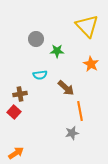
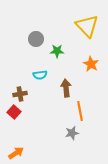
brown arrow: rotated 138 degrees counterclockwise
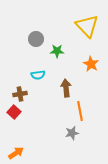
cyan semicircle: moved 2 px left
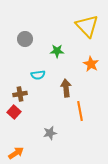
gray circle: moved 11 px left
gray star: moved 22 px left
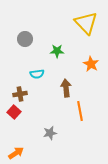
yellow triangle: moved 1 px left, 3 px up
cyan semicircle: moved 1 px left, 1 px up
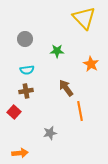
yellow triangle: moved 2 px left, 5 px up
cyan semicircle: moved 10 px left, 4 px up
brown arrow: rotated 30 degrees counterclockwise
brown cross: moved 6 px right, 3 px up
orange arrow: moved 4 px right; rotated 28 degrees clockwise
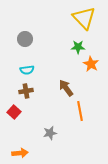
green star: moved 21 px right, 4 px up
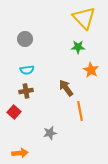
orange star: moved 6 px down
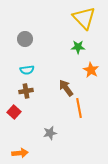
orange line: moved 1 px left, 3 px up
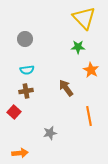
orange line: moved 10 px right, 8 px down
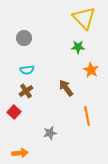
gray circle: moved 1 px left, 1 px up
brown cross: rotated 24 degrees counterclockwise
orange line: moved 2 px left
